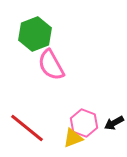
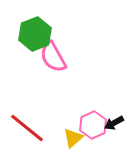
pink semicircle: moved 2 px right, 8 px up
pink hexagon: moved 9 px right, 2 px down; rotated 16 degrees clockwise
yellow triangle: rotated 20 degrees counterclockwise
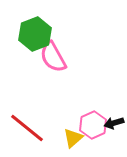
black arrow: rotated 12 degrees clockwise
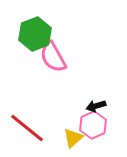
black arrow: moved 18 px left, 17 px up
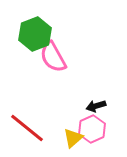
pink hexagon: moved 1 px left, 4 px down
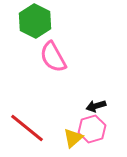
green hexagon: moved 13 px up; rotated 12 degrees counterclockwise
pink hexagon: rotated 8 degrees clockwise
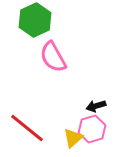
green hexagon: moved 1 px up; rotated 8 degrees clockwise
